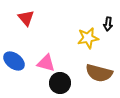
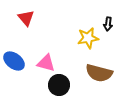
black circle: moved 1 px left, 2 px down
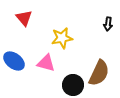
red triangle: moved 2 px left
yellow star: moved 26 px left
brown semicircle: rotated 80 degrees counterclockwise
black circle: moved 14 px right
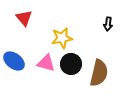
brown semicircle: rotated 12 degrees counterclockwise
black circle: moved 2 px left, 21 px up
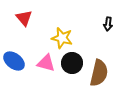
yellow star: rotated 25 degrees clockwise
black circle: moved 1 px right, 1 px up
